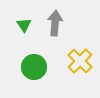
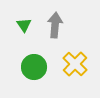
gray arrow: moved 2 px down
yellow cross: moved 5 px left, 3 px down
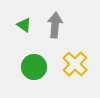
green triangle: rotated 21 degrees counterclockwise
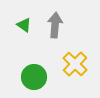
green circle: moved 10 px down
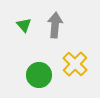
green triangle: rotated 14 degrees clockwise
green circle: moved 5 px right, 2 px up
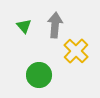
green triangle: moved 1 px down
yellow cross: moved 1 px right, 13 px up
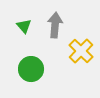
yellow cross: moved 5 px right
green circle: moved 8 px left, 6 px up
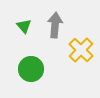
yellow cross: moved 1 px up
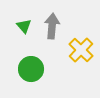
gray arrow: moved 3 px left, 1 px down
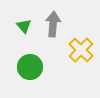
gray arrow: moved 1 px right, 2 px up
green circle: moved 1 px left, 2 px up
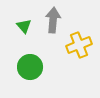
gray arrow: moved 4 px up
yellow cross: moved 2 px left, 5 px up; rotated 25 degrees clockwise
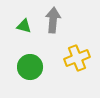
green triangle: rotated 35 degrees counterclockwise
yellow cross: moved 2 px left, 13 px down
